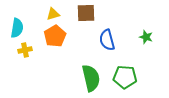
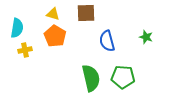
yellow triangle: rotated 32 degrees clockwise
orange pentagon: rotated 10 degrees counterclockwise
blue semicircle: moved 1 px down
green pentagon: moved 2 px left
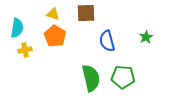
green star: rotated 24 degrees clockwise
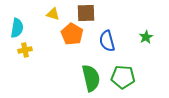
orange pentagon: moved 17 px right, 2 px up
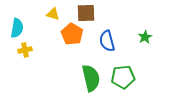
green star: moved 1 px left
green pentagon: rotated 10 degrees counterclockwise
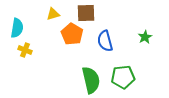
yellow triangle: rotated 32 degrees counterclockwise
blue semicircle: moved 2 px left
yellow cross: rotated 32 degrees clockwise
green semicircle: moved 2 px down
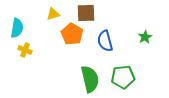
green semicircle: moved 1 px left, 1 px up
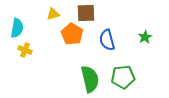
blue semicircle: moved 2 px right, 1 px up
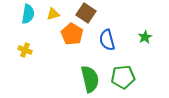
brown square: rotated 36 degrees clockwise
cyan semicircle: moved 11 px right, 14 px up
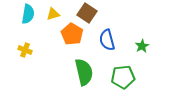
brown square: moved 1 px right
green star: moved 3 px left, 9 px down
green semicircle: moved 6 px left, 7 px up
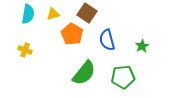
green semicircle: moved 1 px down; rotated 52 degrees clockwise
